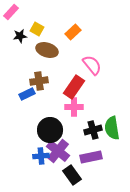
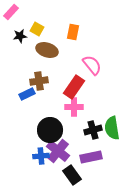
orange rectangle: rotated 35 degrees counterclockwise
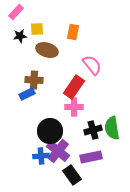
pink rectangle: moved 5 px right
yellow square: rotated 32 degrees counterclockwise
brown cross: moved 5 px left, 1 px up; rotated 12 degrees clockwise
black circle: moved 1 px down
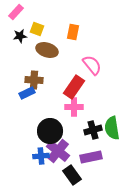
yellow square: rotated 24 degrees clockwise
blue rectangle: moved 1 px up
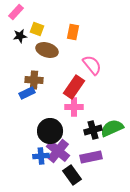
green semicircle: rotated 75 degrees clockwise
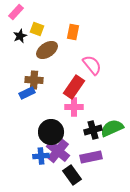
black star: rotated 16 degrees counterclockwise
brown ellipse: rotated 50 degrees counterclockwise
black circle: moved 1 px right, 1 px down
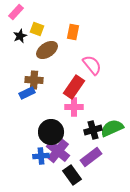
purple rectangle: rotated 25 degrees counterclockwise
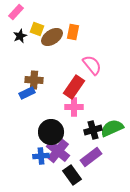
brown ellipse: moved 5 px right, 13 px up
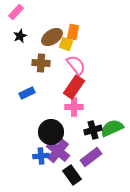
yellow square: moved 29 px right, 15 px down
pink semicircle: moved 16 px left
brown cross: moved 7 px right, 17 px up
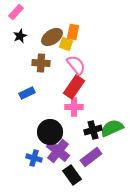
black circle: moved 1 px left
blue cross: moved 7 px left, 2 px down; rotated 21 degrees clockwise
